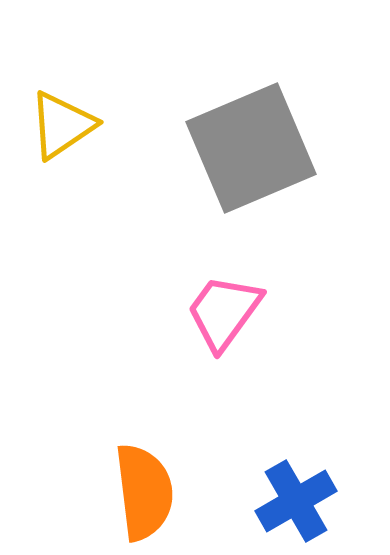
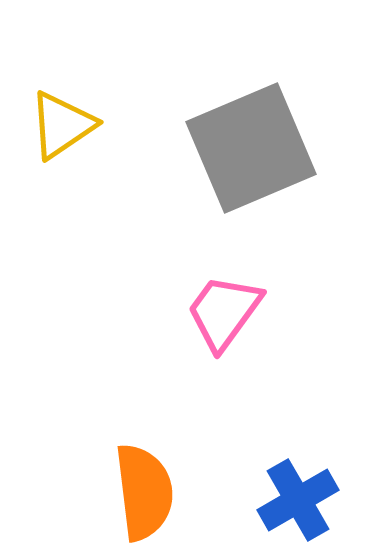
blue cross: moved 2 px right, 1 px up
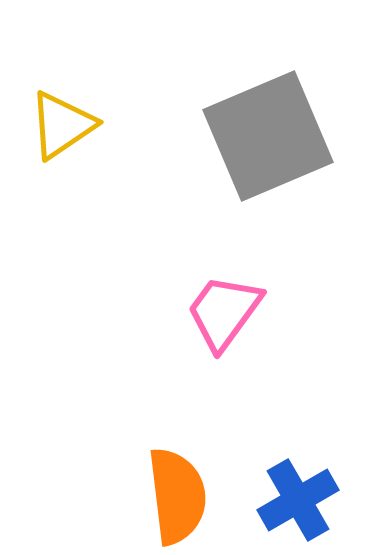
gray square: moved 17 px right, 12 px up
orange semicircle: moved 33 px right, 4 px down
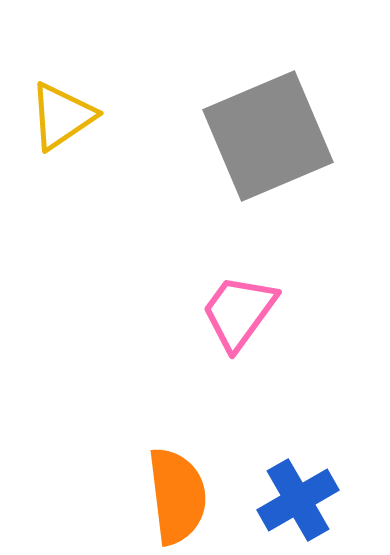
yellow triangle: moved 9 px up
pink trapezoid: moved 15 px right
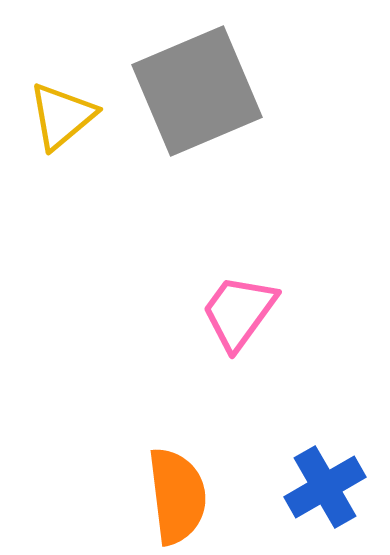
yellow triangle: rotated 6 degrees counterclockwise
gray square: moved 71 px left, 45 px up
blue cross: moved 27 px right, 13 px up
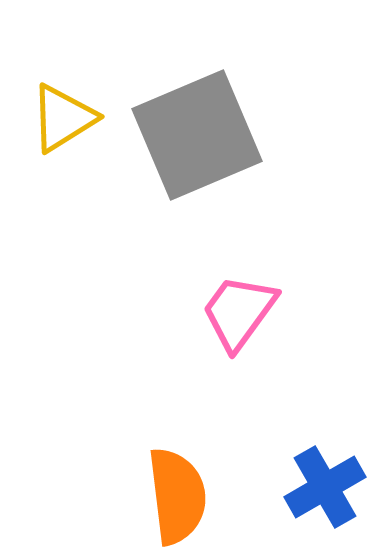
gray square: moved 44 px down
yellow triangle: moved 1 px right, 2 px down; rotated 8 degrees clockwise
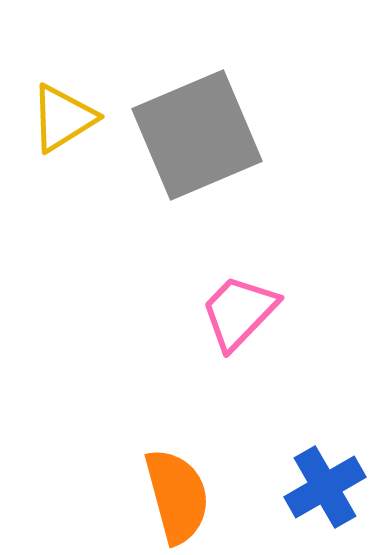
pink trapezoid: rotated 8 degrees clockwise
orange semicircle: rotated 8 degrees counterclockwise
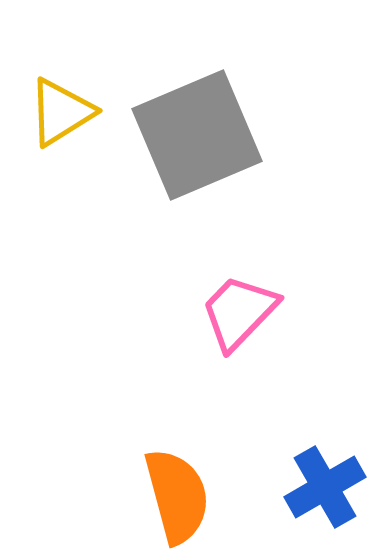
yellow triangle: moved 2 px left, 6 px up
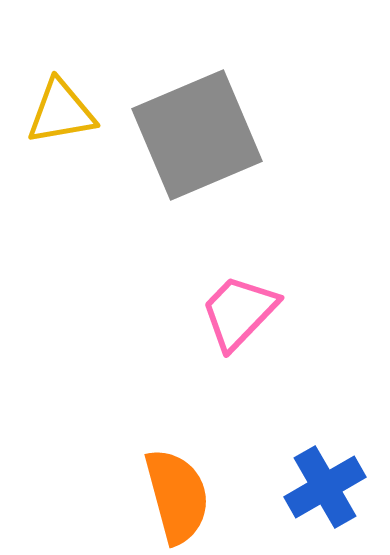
yellow triangle: rotated 22 degrees clockwise
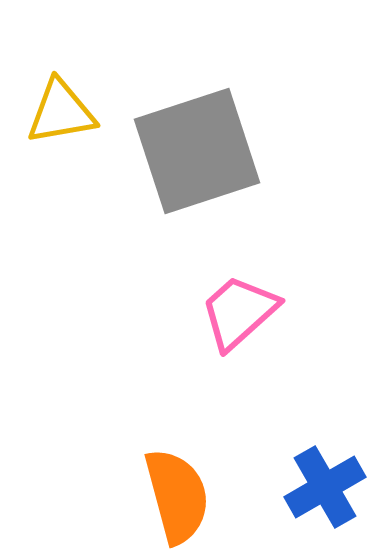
gray square: moved 16 px down; rotated 5 degrees clockwise
pink trapezoid: rotated 4 degrees clockwise
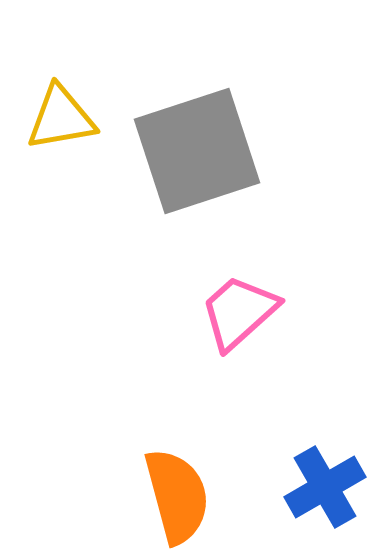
yellow triangle: moved 6 px down
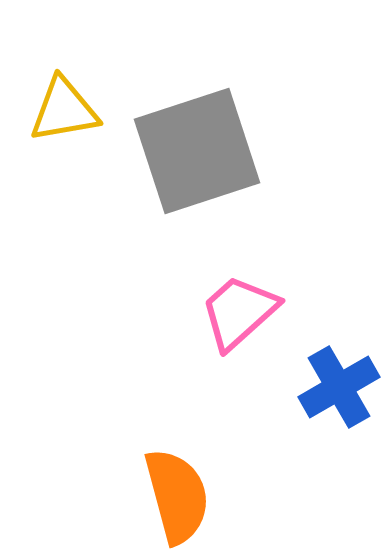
yellow triangle: moved 3 px right, 8 px up
blue cross: moved 14 px right, 100 px up
